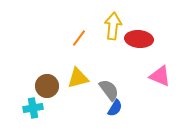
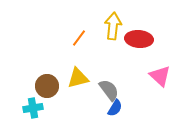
pink triangle: rotated 20 degrees clockwise
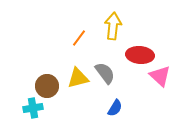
red ellipse: moved 1 px right, 16 px down
gray semicircle: moved 4 px left, 17 px up
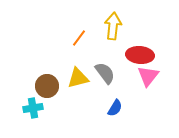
pink triangle: moved 12 px left; rotated 25 degrees clockwise
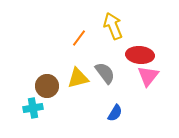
yellow arrow: rotated 28 degrees counterclockwise
blue semicircle: moved 5 px down
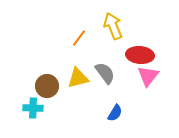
cyan cross: rotated 12 degrees clockwise
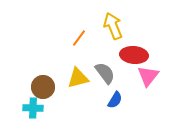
red ellipse: moved 6 px left
brown circle: moved 4 px left, 1 px down
blue semicircle: moved 13 px up
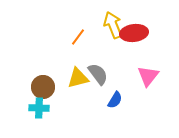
yellow arrow: moved 1 px up
orange line: moved 1 px left, 1 px up
red ellipse: moved 22 px up; rotated 12 degrees counterclockwise
gray semicircle: moved 7 px left, 1 px down
cyan cross: moved 6 px right
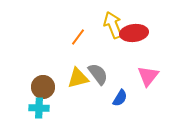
blue semicircle: moved 5 px right, 2 px up
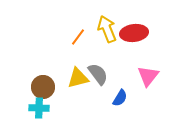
yellow arrow: moved 6 px left, 4 px down
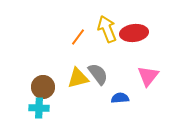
blue semicircle: rotated 126 degrees counterclockwise
